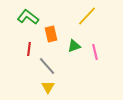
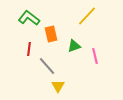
green L-shape: moved 1 px right, 1 px down
pink line: moved 4 px down
yellow triangle: moved 10 px right, 1 px up
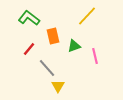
orange rectangle: moved 2 px right, 2 px down
red line: rotated 32 degrees clockwise
gray line: moved 2 px down
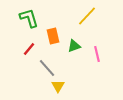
green L-shape: rotated 35 degrees clockwise
pink line: moved 2 px right, 2 px up
